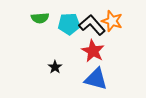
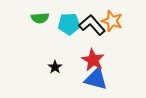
red star: moved 9 px down
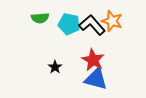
cyan pentagon: rotated 15 degrees clockwise
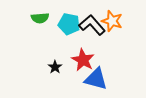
red star: moved 10 px left
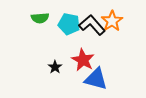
orange star: rotated 20 degrees clockwise
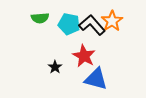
red star: moved 1 px right, 4 px up
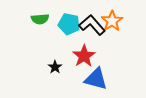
green semicircle: moved 1 px down
red star: rotated 10 degrees clockwise
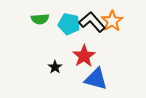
black L-shape: moved 3 px up
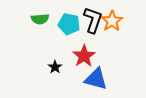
black L-shape: moved 1 px right, 2 px up; rotated 60 degrees clockwise
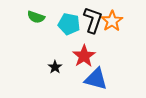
green semicircle: moved 4 px left, 2 px up; rotated 24 degrees clockwise
